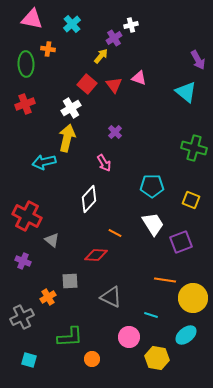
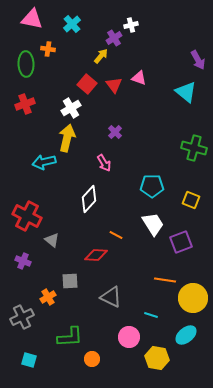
orange line at (115, 233): moved 1 px right, 2 px down
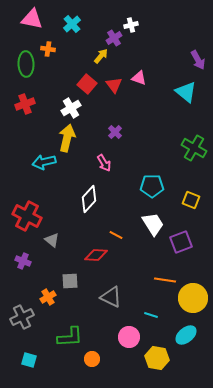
green cross at (194, 148): rotated 15 degrees clockwise
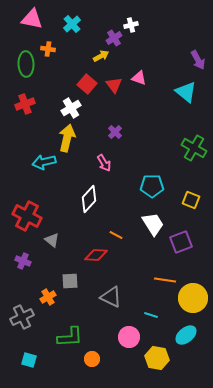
yellow arrow at (101, 56): rotated 21 degrees clockwise
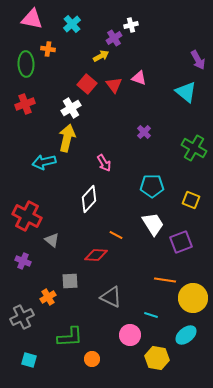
purple cross at (115, 132): moved 29 px right
pink circle at (129, 337): moved 1 px right, 2 px up
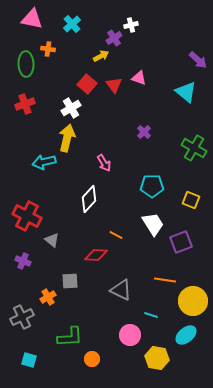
purple arrow at (198, 60): rotated 18 degrees counterclockwise
gray triangle at (111, 297): moved 10 px right, 7 px up
yellow circle at (193, 298): moved 3 px down
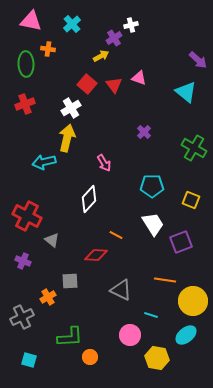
pink triangle at (32, 19): moved 1 px left, 2 px down
orange circle at (92, 359): moved 2 px left, 2 px up
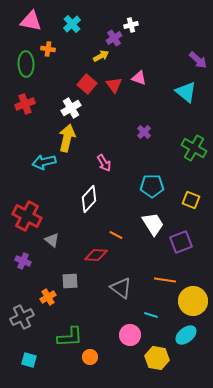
gray triangle at (121, 290): moved 2 px up; rotated 10 degrees clockwise
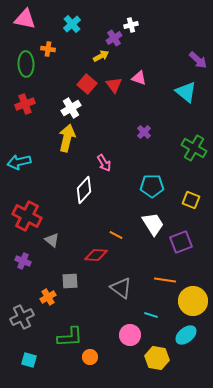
pink triangle at (31, 21): moved 6 px left, 2 px up
cyan arrow at (44, 162): moved 25 px left
white diamond at (89, 199): moved 5 px left, 9 px up
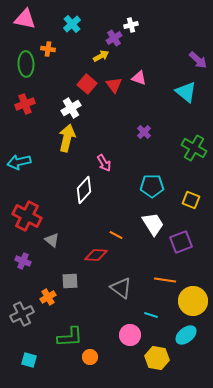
gray cross at (22, 317): moved 3 px up
